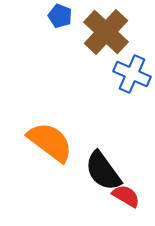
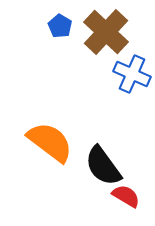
blue pentagon: moved 10 px down; rotated 10 degrees clockwise
black semicircle: moved 5 px up
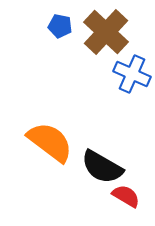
blue pentagon: rotated 20 degrees counterclockwise
black semicircle: moved 1 px left, 1 px down; rotated 24 degrees counterclockwise
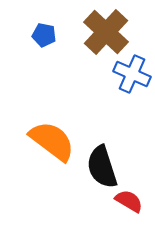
blue pentagon: moved 16 px left, 9 px down
orange semicircle: moved 2 px right, 1 px up
black semicircle: rotated 42 degrees clockwise
red semicircle: moved 3 px right, 5 px down
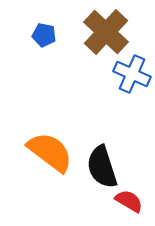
orange semicircle: moved 2 px left, 11 px down
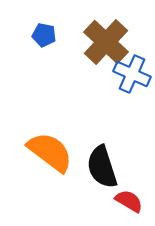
brown cross: moved 10 px down
